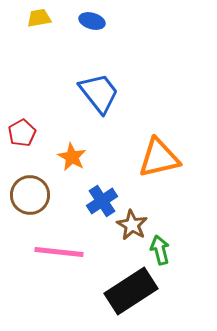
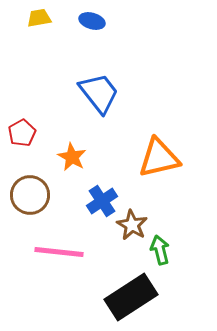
black rectangle: moved 6 px down
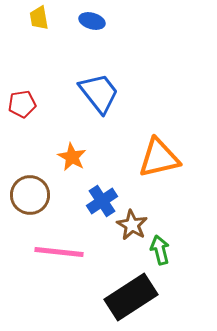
yellow trapezoid: rotated 90 degrees counterclockwise
red pentagon: moved 29 px up; rotated 20 degrees clockwise
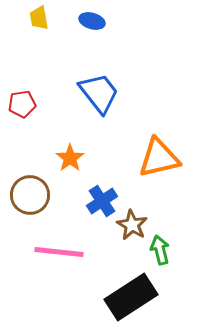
orange star: moved 2 px left, 1 px down; rotated 8 degrees clockwise
